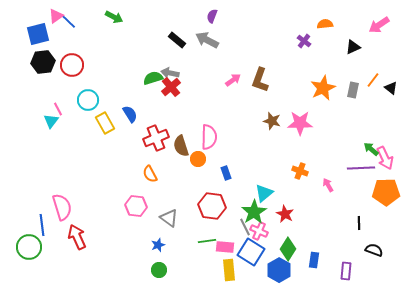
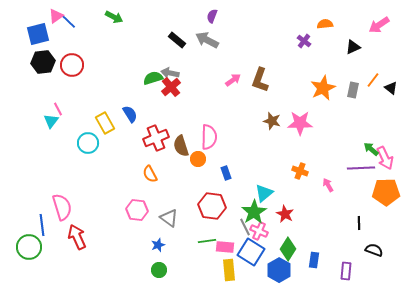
cyan circle at (88, 100): moved 43 px down
pink hexagon at (136, 206): moved 1 px right, 4 px down
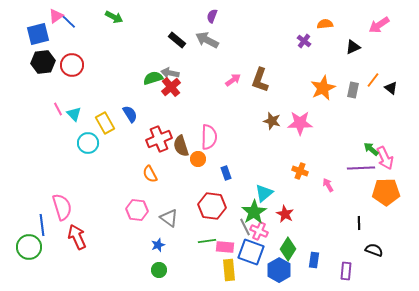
cyan triangle at (51, 121): moved 23 px right, 7 px up; rotated 21 degrees counterclockwise
red cross at (156, 138): moved 3 px right, 1 px down
blue square at (251, 252): rotated 12 degrees counterclockwise
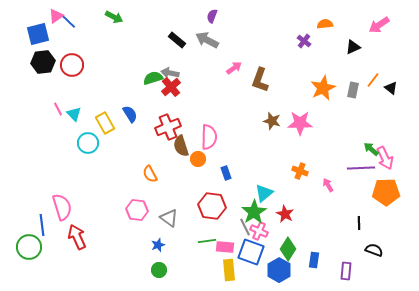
pink arrow at (233, 80): moved 1 px right, 12 px up
red cross at (159, 139): moved 9 px right, 12 px up
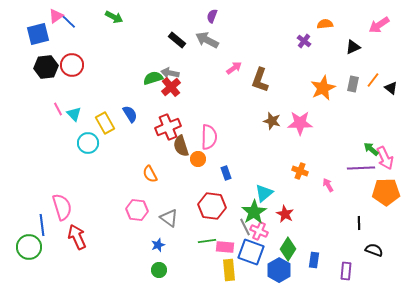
black hexagon at (43, 62): moved 3 px right, 5 px down
gray rectangle at (353, 90): moved 6 px up
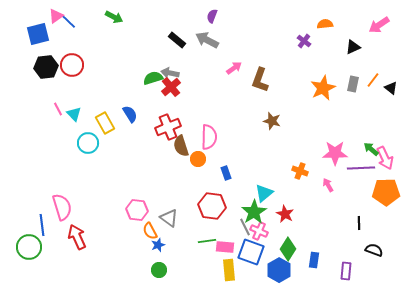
pink star at (300, 123): moved 35 px right, 30 px down
orange semicircle at (150, 174): moved 57 px down
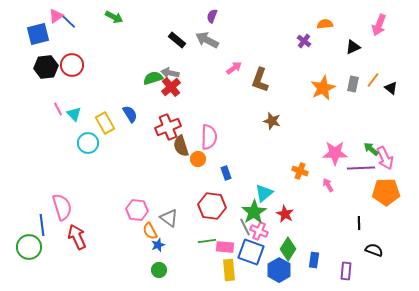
pink arrow at (379, 25): rotated 35 degrees counterclockwise
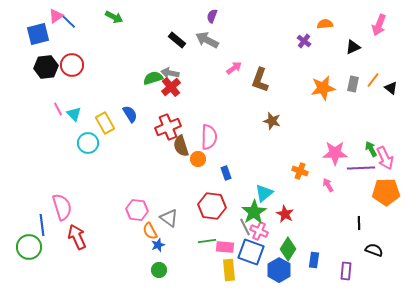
orange star at (323, 88): rotated 15 degrees clockwise
green arrow at (371, 149): rotated 21 degrees clockwise
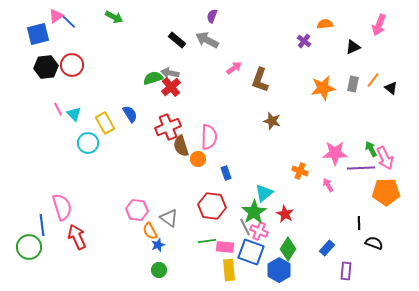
black semicircle at (374, 250): moved 7 px up
blue rectangle at (314, 260): moved 13 px right, 12 px up; rotated 35 degrees clockwise
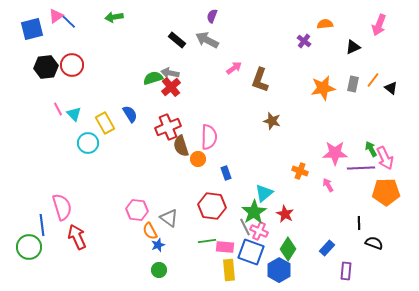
green arrow at (114, 17): rotated 144 degrees clockwise
blue square at (38, 34): moved 6 px left, 5 px up
